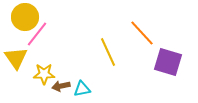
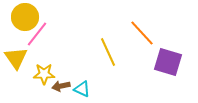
cyan triangle: rotated 36 degrees clockwise
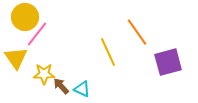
orange line: moved 5 px left, 1 px up; rotated 8 degrees clockwise
purple square: rotated 32 degrees counterclockwise
brown arrow: rotated 60 degrees clockwise
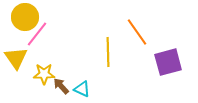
yellow line: rotated 24 degrees clockwise
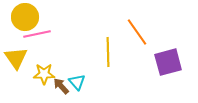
pink line: rotated 40 degrees clockwise
cyan triangle: moved 5 px left, 7 px up; rotated 24 degrees clockwise
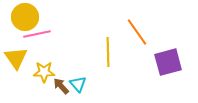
yellow star: moved 2 px up
cyan triangle: moved 1 px right, 2 px down
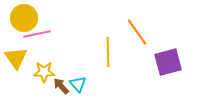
yellow circle: moved 1 px left, 1 px down
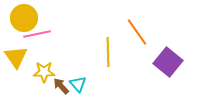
yellow triangle: moved 1 px up
purple square: rotated 36 degrees counterclockwise
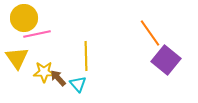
orange line: moved 13 px right, 1 px down
yellow line: moved 22 px left, 4 px down
yellow triangle: moved 1 px right, 1 px down
purple square: moved 2 px left, 2 px up
brown arrow: moved 3 px left, 8 px up
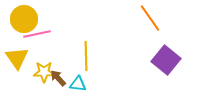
yellow circle: moved 1 px down
orange line: moved 15 px up
cyan triangle: rotated 42 degrees counterclockwise
